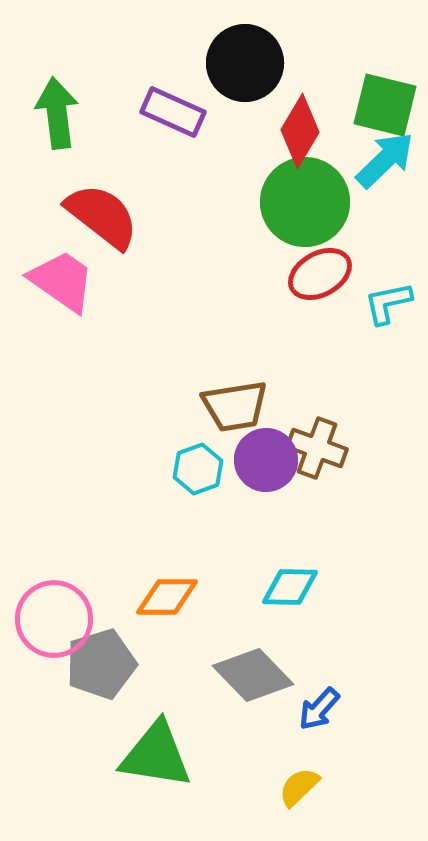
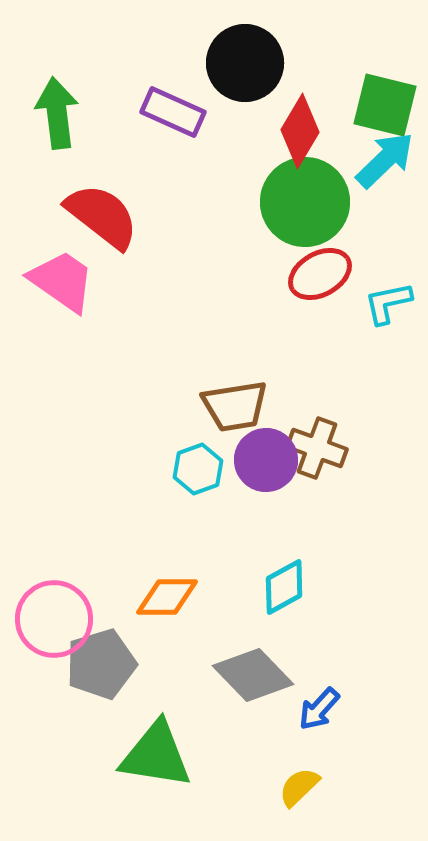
cyan diamond: moved 6 px left; rotated 30 degrees counterclockwise
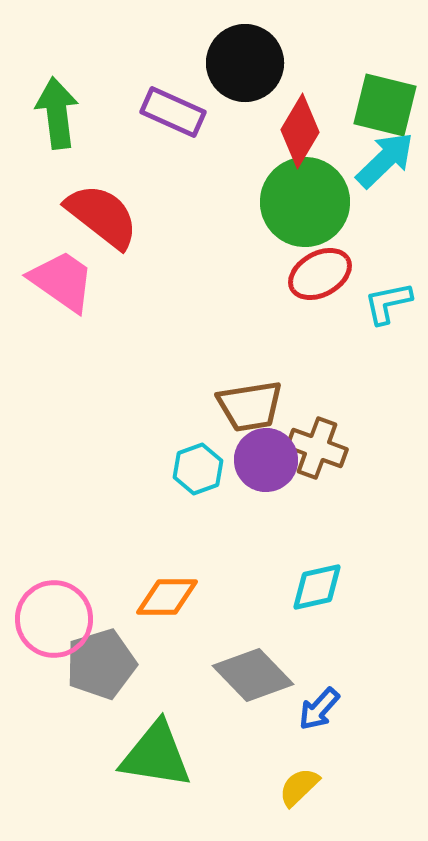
brown trapezoid: moved 15 px right
cyan diamond: moved 33 px right; rotated 16 degrees clockwise
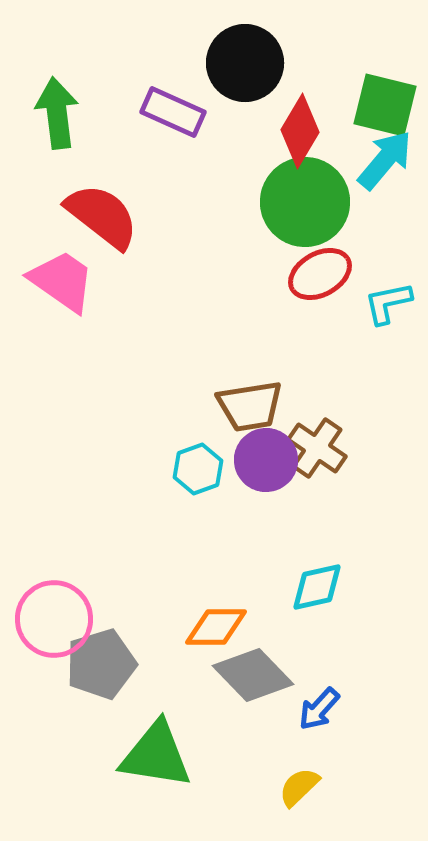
cyan arrow: rotated 6 degrees counterclockwise
brown cross: rotated 14 degrees clockwise
orange diamond: moved 49 px right, 30 px down
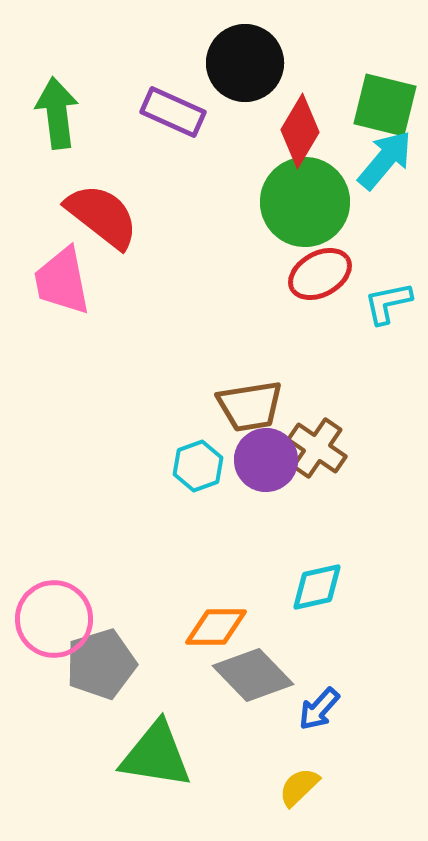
pink trapezoid: rotated 136 degrees counterclockwise
cyan hexagon: moved 3 px up
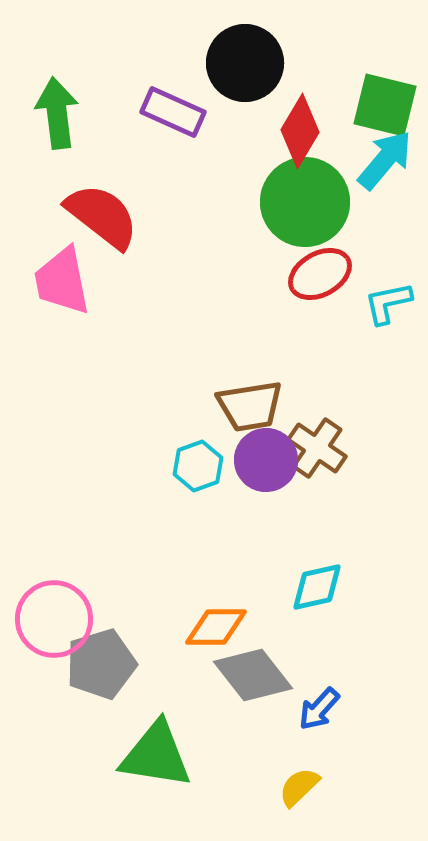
gray diamond: rotated 6 degrees clockwise
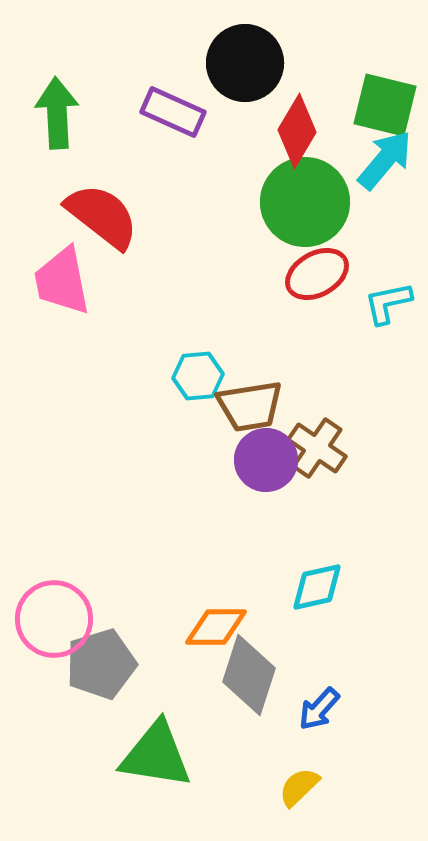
green arrow: rotated 4 degrees clockwise
red diamond: moved 3 px left
red ellipse: moved 3 px left
cyan hexagon: moved 90 px up; rotated 15 degrees clockwise
gray diamond: moved 4 px left; rotated 56 degrees clockwise
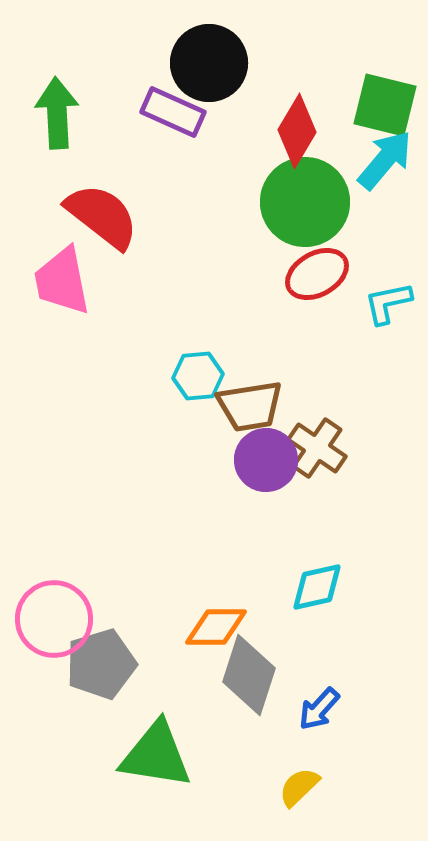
black circle: moved 36 px left
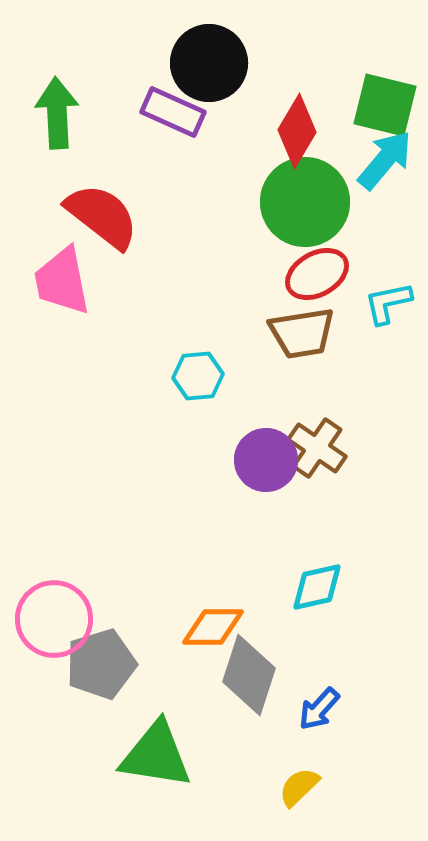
brown trapezoid: moved 52 px right, 73 px up
orange diamond: moved 3 px left
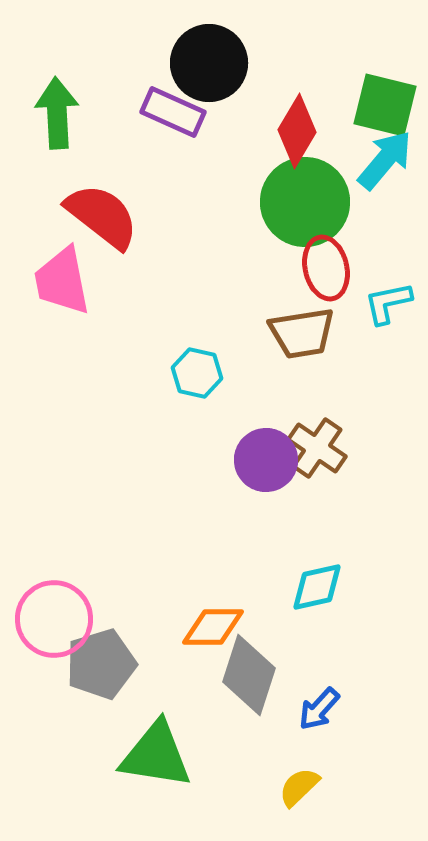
red ellipse: moved 9 px right, 6 px up; rotated 74 degrees counterclockwise
cyan hexagon: moved 1 px left, 3 px up; rotated 18 degrees clockwise
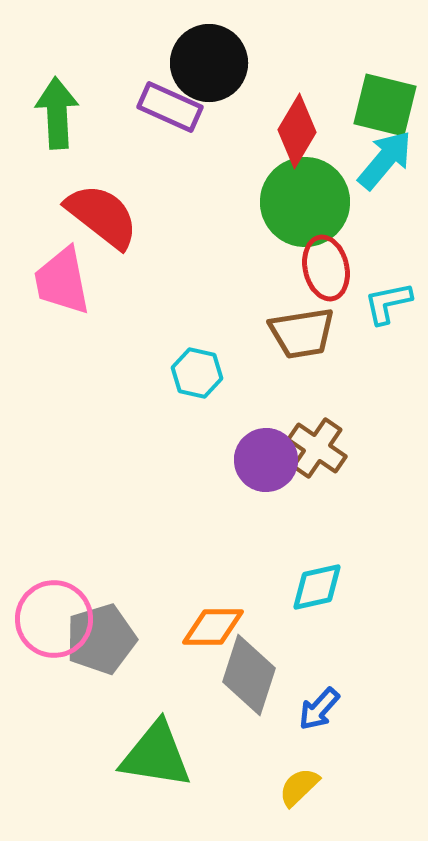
purple rectangle: moved 3 px left, 5 px up
gray pentagon: moved 25 px up
